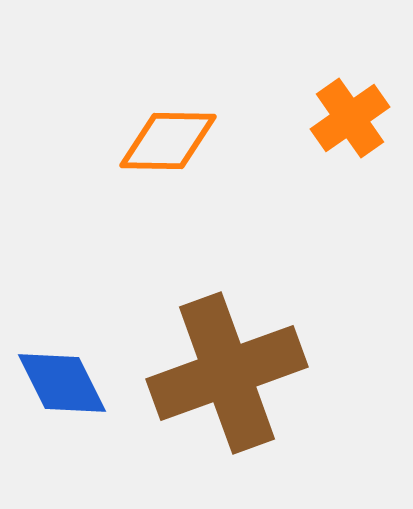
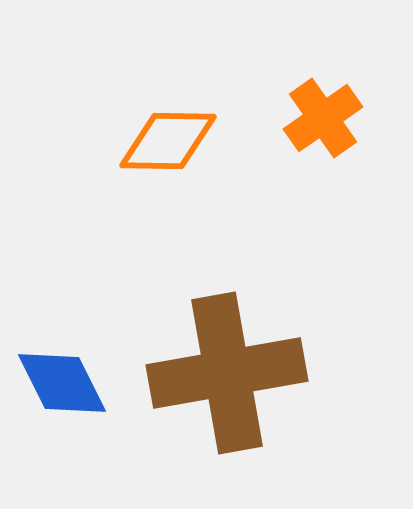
orange cross: moved 27 px left
brown cross: rotated 10 degrees clockwise
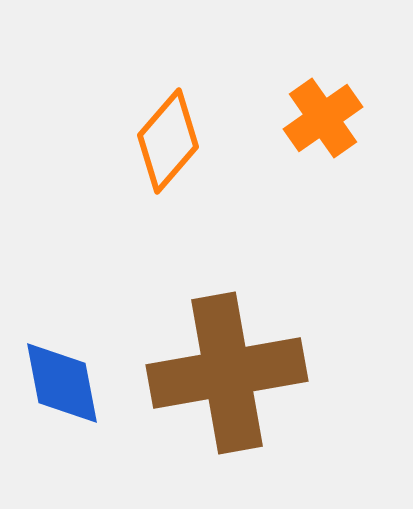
orange diamond: rotated 50 degrees counterclockwise
blue diamond: rotated 16 degrees clockwise
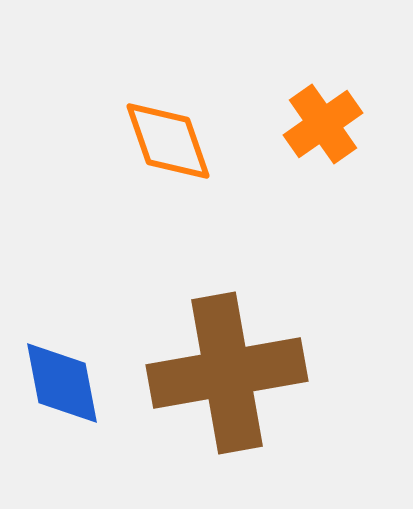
orange cross: moved 6 px down
orange diamond: rotated 60 degrees counterclockwise
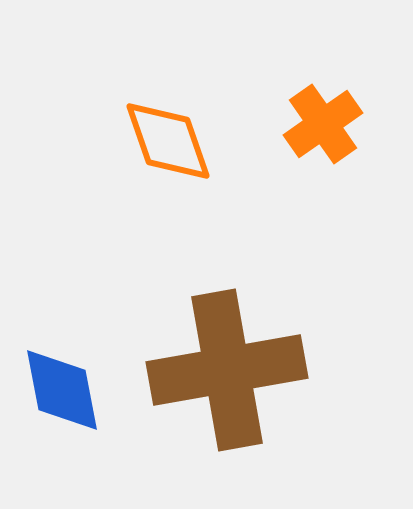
brown cross: moved 3 px up
blue diamond: moved 7 px down
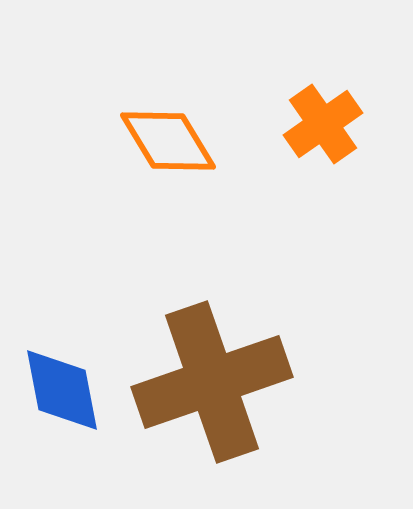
orange diamond: rotated 12 degrees counterclockwise
brown cross: moved 15 px left, 12 px down; rotated 9 degrees counterclockwise
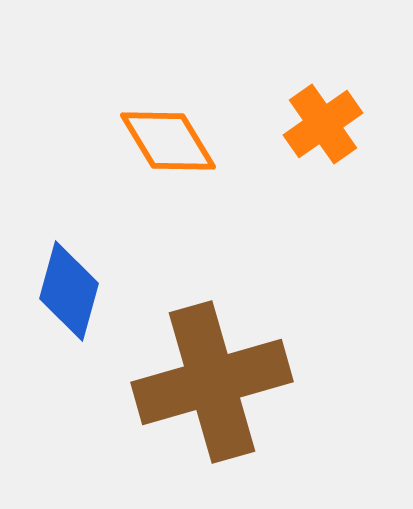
brown cross: rotated 3 degrees clockwise
blue diamond: moved 7 px right, 99 px up; rotated 26 degrees clockwise
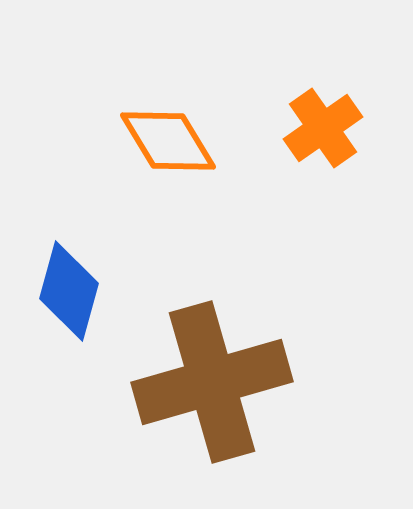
orange cross: moved 4 px down
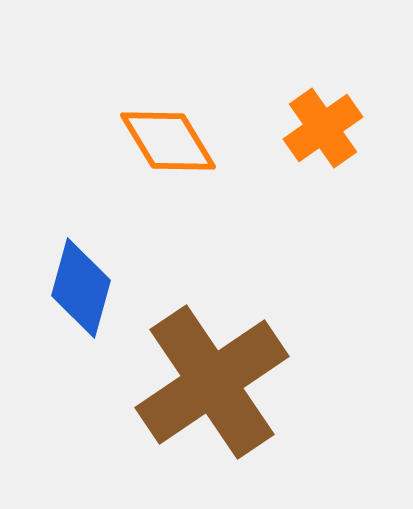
blue diamond: moved 12 px right, 3 px up
brown cross: rotated 18 degrees counterclockwise
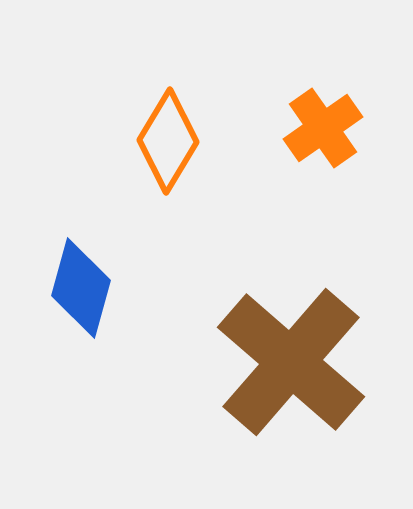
orange diamond: rotated 62 degrees clockwise
brown cross: moved 79 px right, 20 px up; rotated 15 degrees counterclockwise
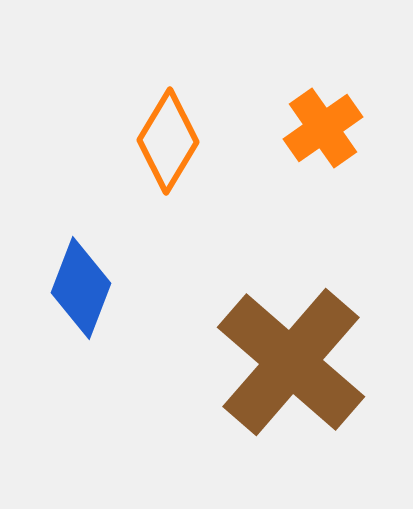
blue diamond: rotated 6 degrees clockwise
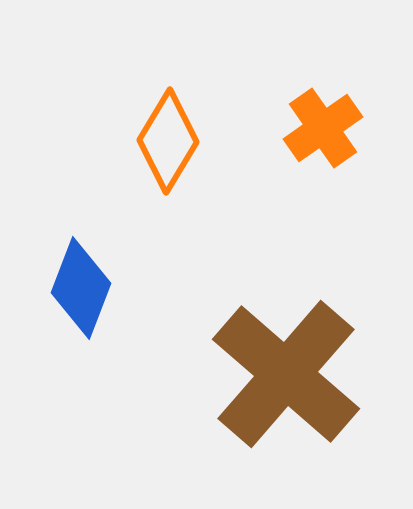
brown cross: moved 5 px left, 12 px down
